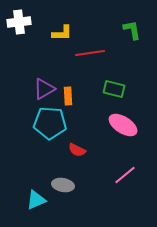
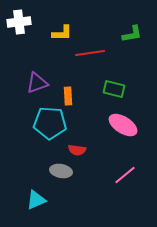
green L-shape: moved 4 px down; rotated 90 degrees clockwise
purple triangle: moved 7 px left, 6 px up; rotated 10 degrees clockwise
red semicircle: rotated 18 degrees counterclockwise
gray ellipse: moved 2 px left, 14 px up
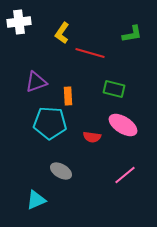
yellow L-shape: rotated 125 degrees clockwise
red line: rotated 24 degrees clockwise
purple triangle: moved 1 px left, 1 px up
red semicircle: moved 15 px right, 13 px up
gray ellipse: rotated 20 degrees clockwise
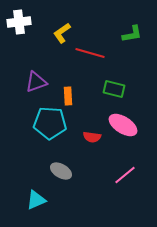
yellow L-shape: rotated 20 degrees clockwise
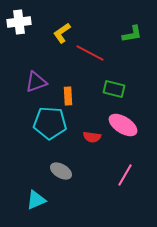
red line: rotated 12 degrees clockwise
pink line: rotated 20 degrees counterclockwise
